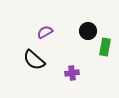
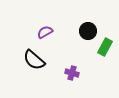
green rectangle: rotated 18 degrees clockwise
purple cross: rotated 24 degrees clockwise
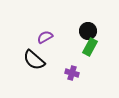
purple semicircle: moved 5 px down
green rectangle: moved 15 px left
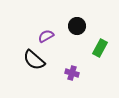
black circle: moved 11 px left, 5 px up
purple semicircle: moved 1 px right, 1 px up
green rectangle: moved 10 px right, 1 px down
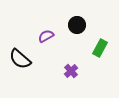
black circle: moved 1 px up
black semicircle: moved 14 px left, 1 px up
purple cross: moved 1 px left, 2 px up; rotated 32 degrees clockwise
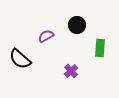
green rectangle: rotated 24 degrees counterclockwise
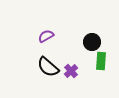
black circle: moved 15 px right, 17 px down
green rectangle: moved 1 px right, 13 px down
black semicircle: moved 28 px right, 8 px down
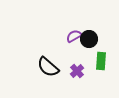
purple semicircle: moved 28 px right
black circle: moved 3 px left, 3 px up
purple cross: moved 6 px right
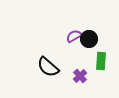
purple cross: moved 3 px right, 5 px down
